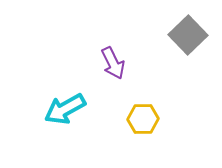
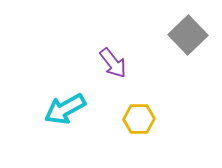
purple arrow: rotated 12 degrees counterclockwise
yellow hexagon: moved 4 px left
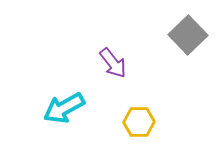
cyan arrow: moved 1 px left, 1 px up
yellow hexagon: moved 3 px down
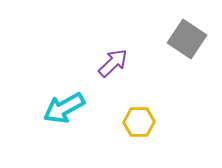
gray square: moved 1 px left, 4 px down; rotated 12 degrees counterclockwise
purple arrow: rotated 96 degrees counterclockwise
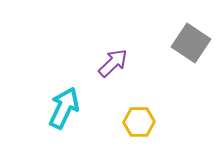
gray square: moved 4 px right, 4 px down
cyan arrow: rotated 144 degrees clockwise
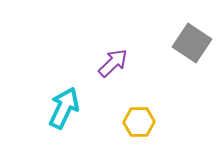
gray square: moved 1 px right
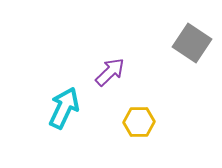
purple arrow: moved 3 px left, 9 px down
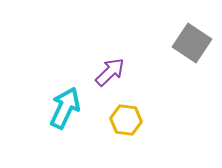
cyan arrow: moved 1 px right
yellow hexagon: moved 13 px left, 2 px up; rotated 8 degrees clockwise
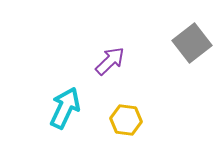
gray square: rotated 18 degrees clockwise
purple arrow: moved 11 px up
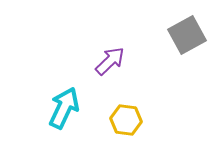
gray square: moved 5 px left, 8 px up; rotated 9 degrees clockwise
cyan arrow: moved 1 px left
